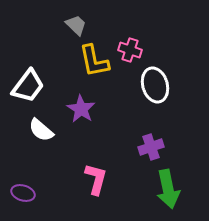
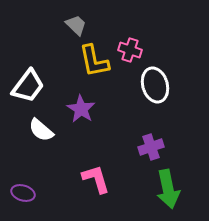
pink L-shape: rotated 32 degrees counterclockwise
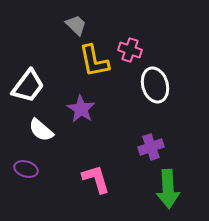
green arrow: rotated 9 degrees clockwise
purple ellipse: moved 3 px right, 24 px up
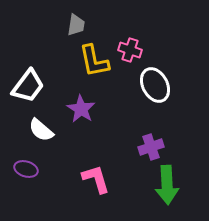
gray trapezoid: rotated 55 degrees clockwise
white ellipse: rotated 12 degrees counterclockwise
green arrow: moved 1 px left, 4 px up
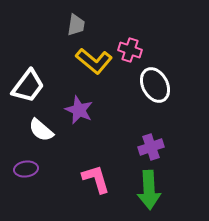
yellow L-shape: rotated 39 degrees counterclockwise
purple star: moved 2 px left, 1 px down; rotated 8 degrees counterclockwise
purple ellipse: rotated 25 degrees counterclockwise
green arrow: moved 18 px left, 5 px down
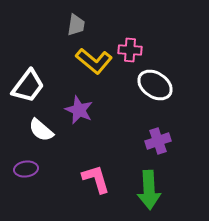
pink cross: rotated 15 degrees counterclockwise
white ellipse: rotated 28 degrees counterclockwise
purple cross: moved 7 px right, 6 px up
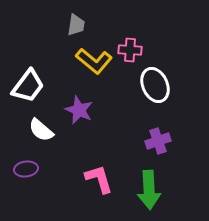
white ellipse: rotated 32 degrees clockwise
pink L-shape: moved 3 px right
